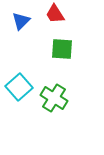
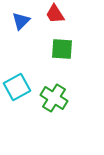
cyan square: moved 2 px left; rotated 12 degrees clockwise
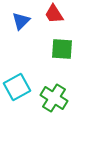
red trapezoid: moved 1 px left
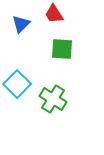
blue triangle: moved 3 px down
cyan square: moved 3 px up; rotated 16 degrees counterclockwise
green cross: moved 1 px left, 1 px down
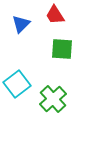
red trapezoid: moved 1 px right, 1 px down
cyan square: rotated 8 degrees clockwise
green cross: rotated 16 degrees clockwise
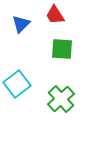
green cross: moved 8 px right
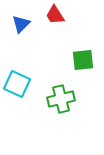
green square: moved 21 px right, 11 px down; rotated 10 degrees counterclockwise
cyan square: rotated 28 degrees counterclockwise
green cross: rotated 28 degrees clockwise
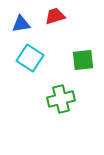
red trapezoid: moved 1 px down; rotated 105 degrees clockwise
blue triangle: rotated 36 degrees clockwise
cyan square: moved 13 px right, 26 px up; rotated 8 degrees clockwise
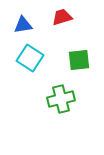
red trapezoid: moved 7 px right, 1 px down
blue triangle: moved 2 px right, 1 px down
green square: moved 4 px left
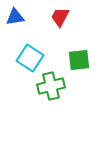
red trapezoid: moved 2 px left; rotated 45 degrees counterclockwise
blue triangle: moved 8 px left, 8 px up
green cross: moved 10 px left, 13 px up
